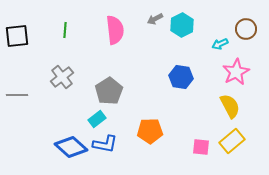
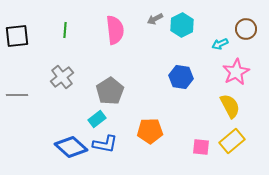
gray pentagon: moved 1 px right
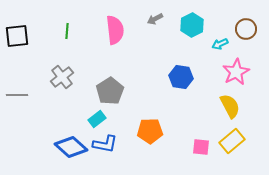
cyan hexagon: moved 10 px right
green line: moved 2 px right, 1 px down
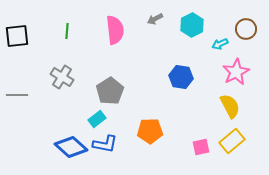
gray cross: rotated 20 degrees counterclockwise
pink square: rotated 18 degrees counterclockwise
